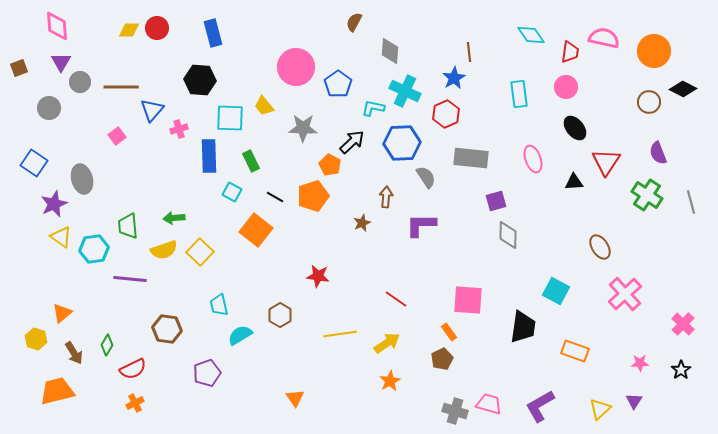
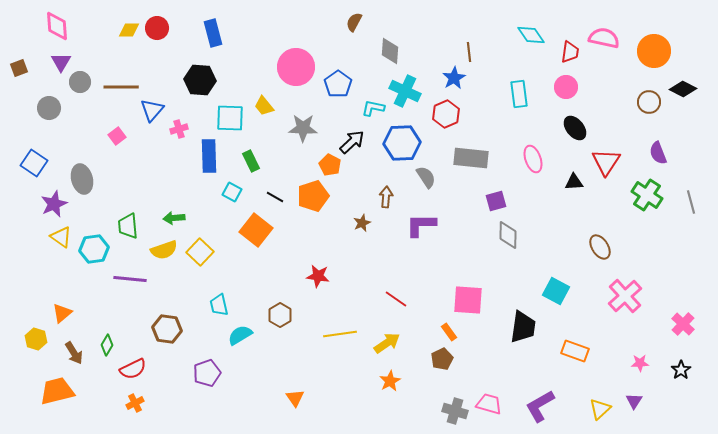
pink cross at (625, 294): moved 2 px down
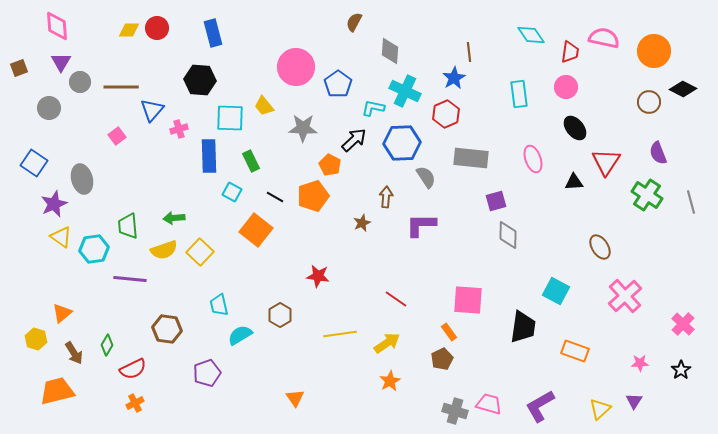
black arrow at (352, 142): moved 2 px right, 2 px up
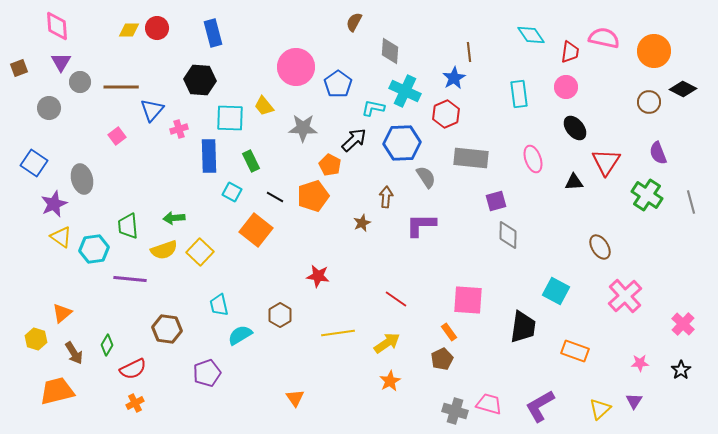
yellow line at (340, 334): moved 2 px left, 1 px up
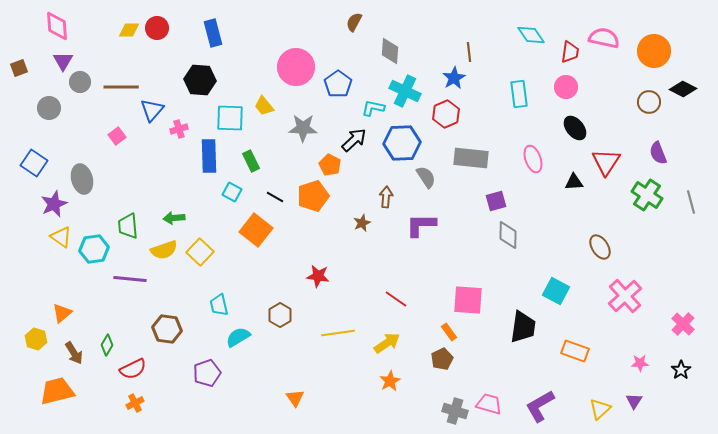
purple triangle at (61, 62): moved 2 px right, 1 px up
cyan semicircle at (240, 335): moved 2 px left, 2 px down
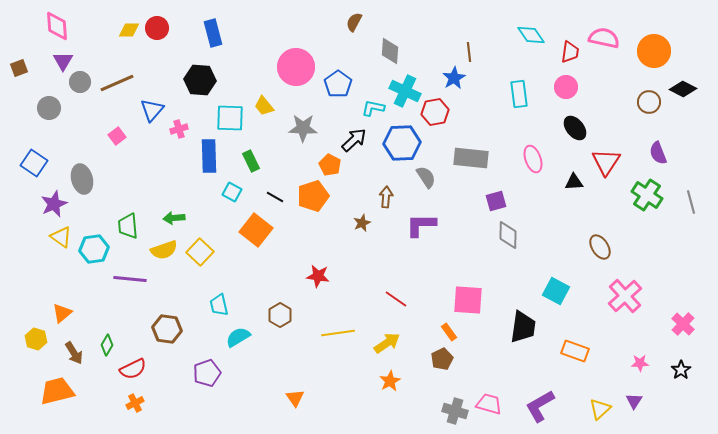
brown line at (121, 87): moved 4 px left, 4 px up; rotated 24 degrees counterclockwise
red hexagon at (446, 114): moved 11 px left, 2 px up; rotated 12 degrees clockwise
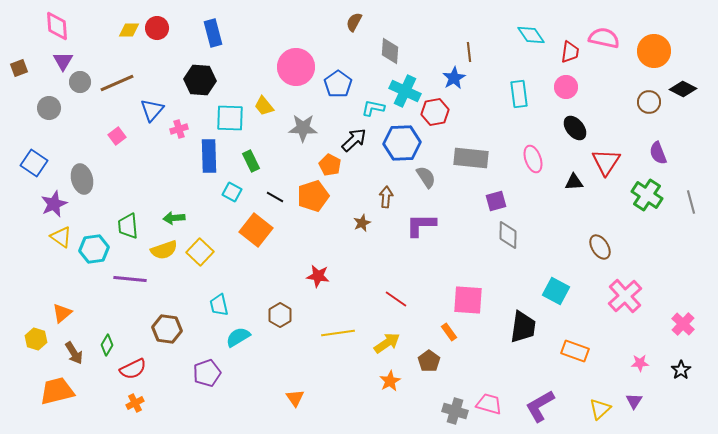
brown pentagon at (442, 359): moved 13 px left, 2 px down; rotated 10 degrees counterclockwise
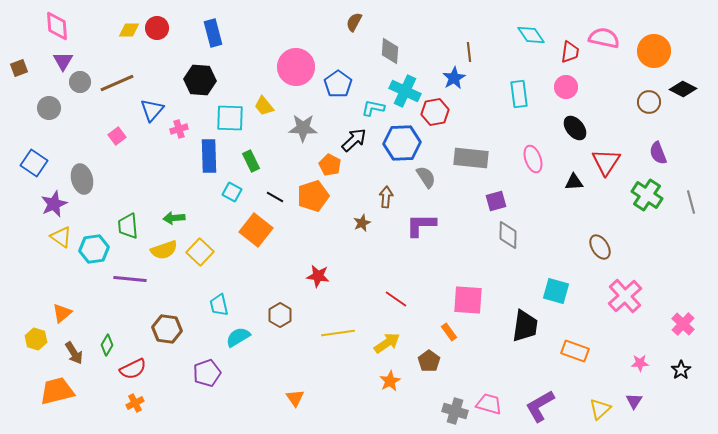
cyan square at (556, 291): rotated 12 degrees counterclockwise
black trapezoid at (523, 327): moved 2 px right, 1 px up
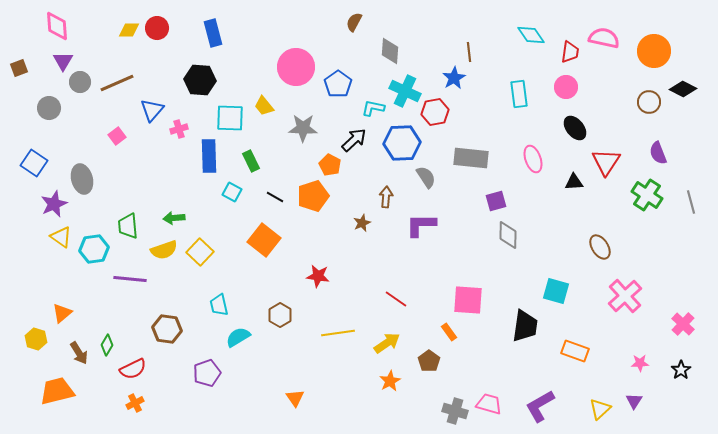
orange square at (256, 230): moved 8 px right, 10 px down
brown arrow at (74, 353): moved 5 px right
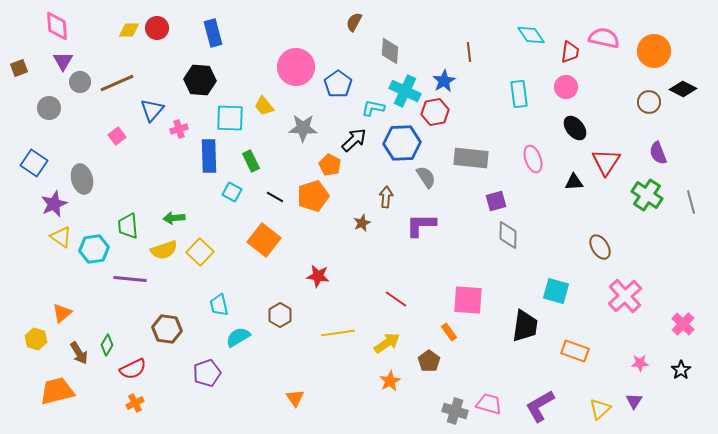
blue star at (454, 78): moved 10 px left, 3 px down
